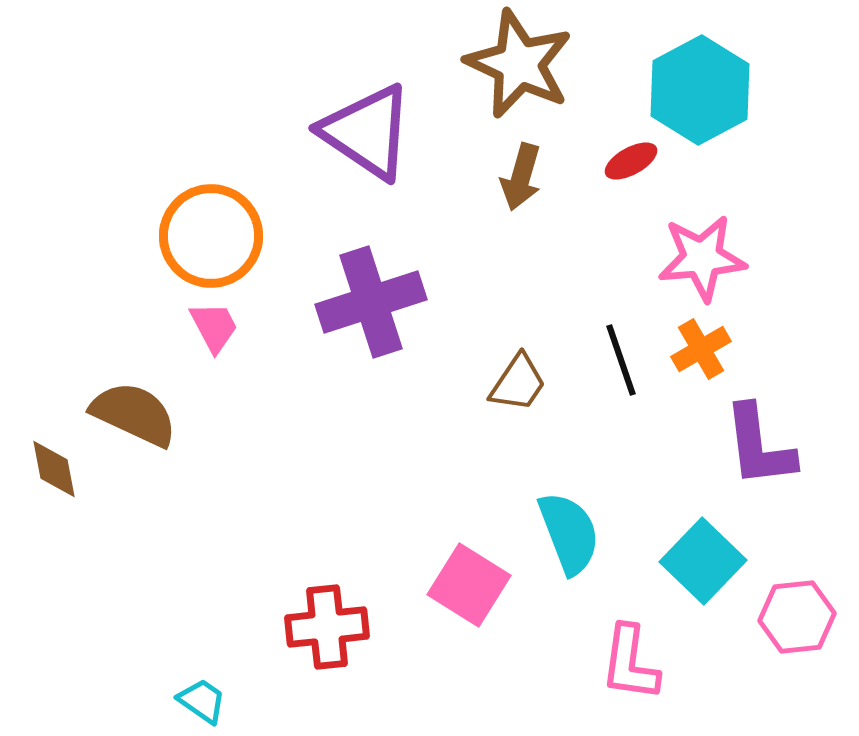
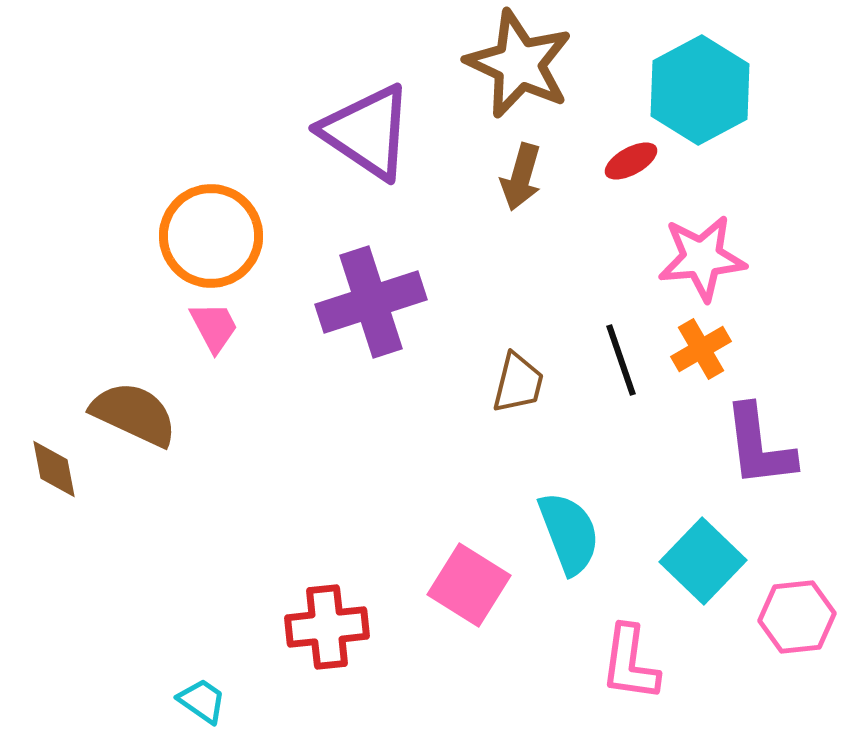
brown trapezoid: rotated 20 degrees counterclockwise
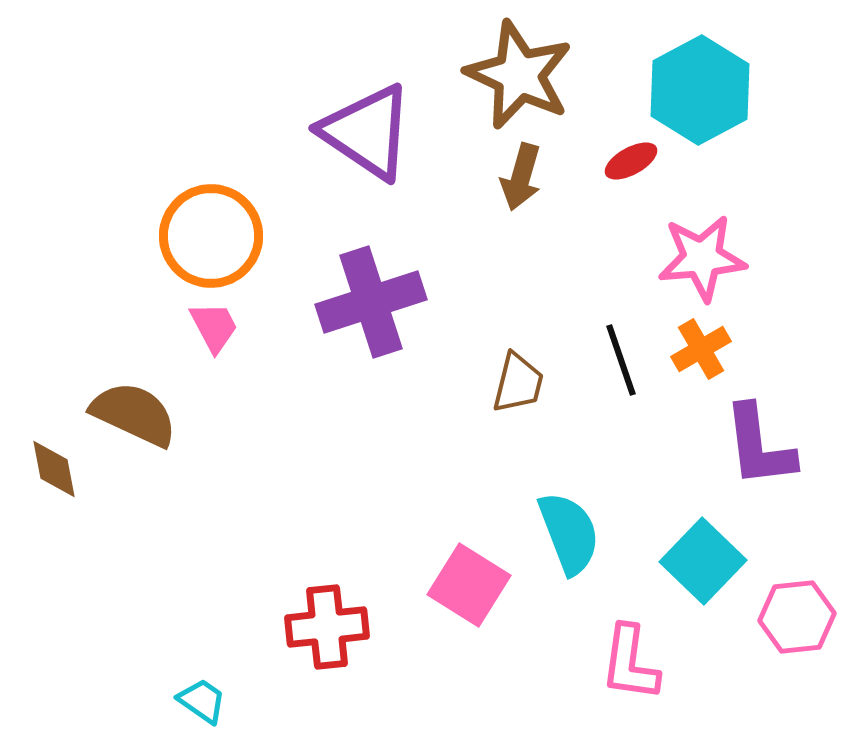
brown star: moved 11 px down
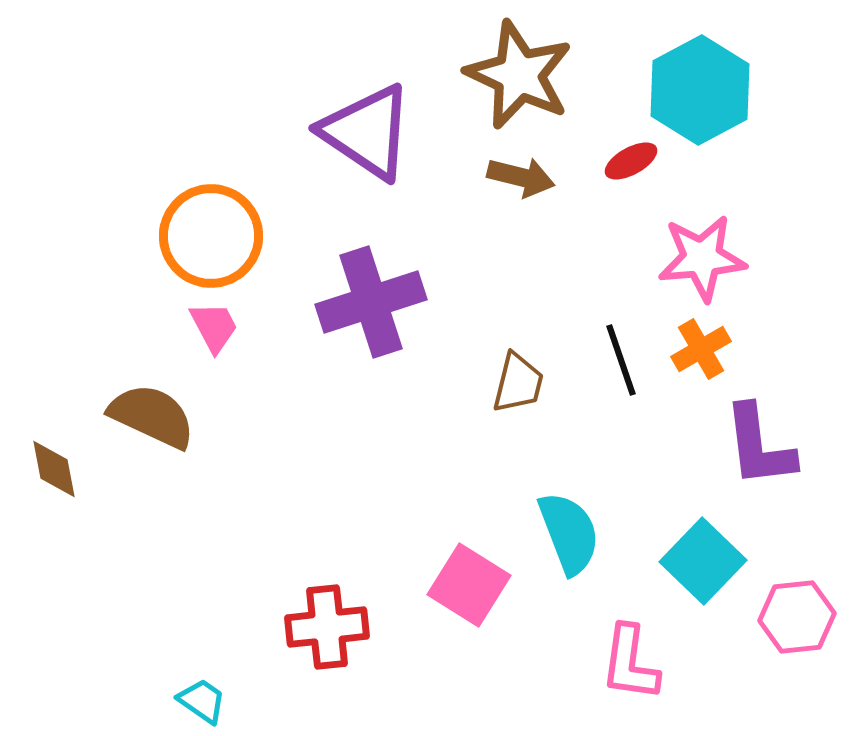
brown arrow: rotated 92 degrees counterclockwise
brown semicircle: moved 18 px right, 2 px down
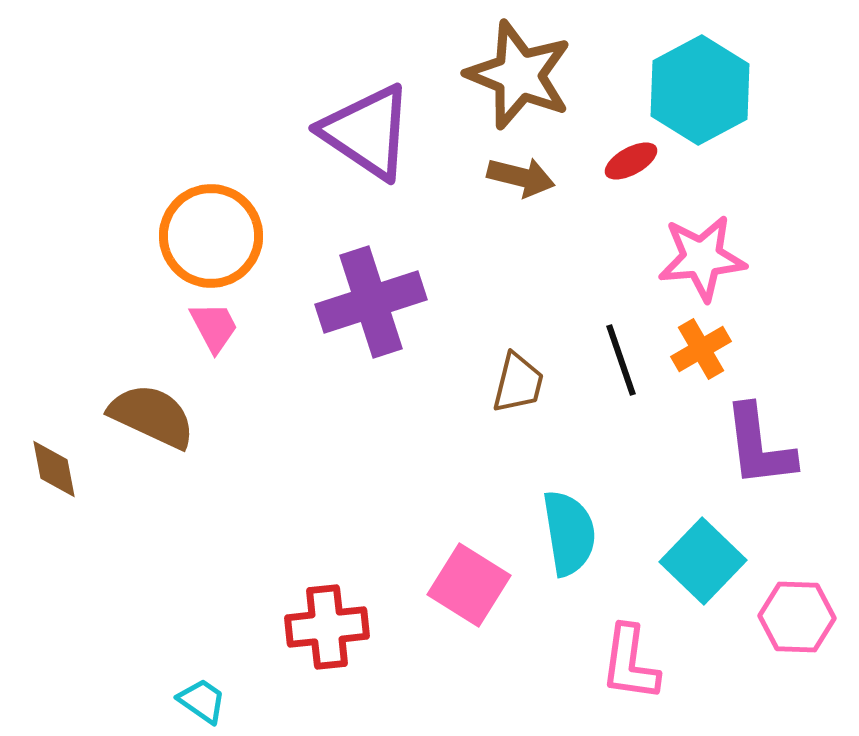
brown star: rotated 3 degrees counterclockwise
cyan semicircle: rotated 12 degrees clockwise
pink hexagon: rotated 8 degrees clockwise
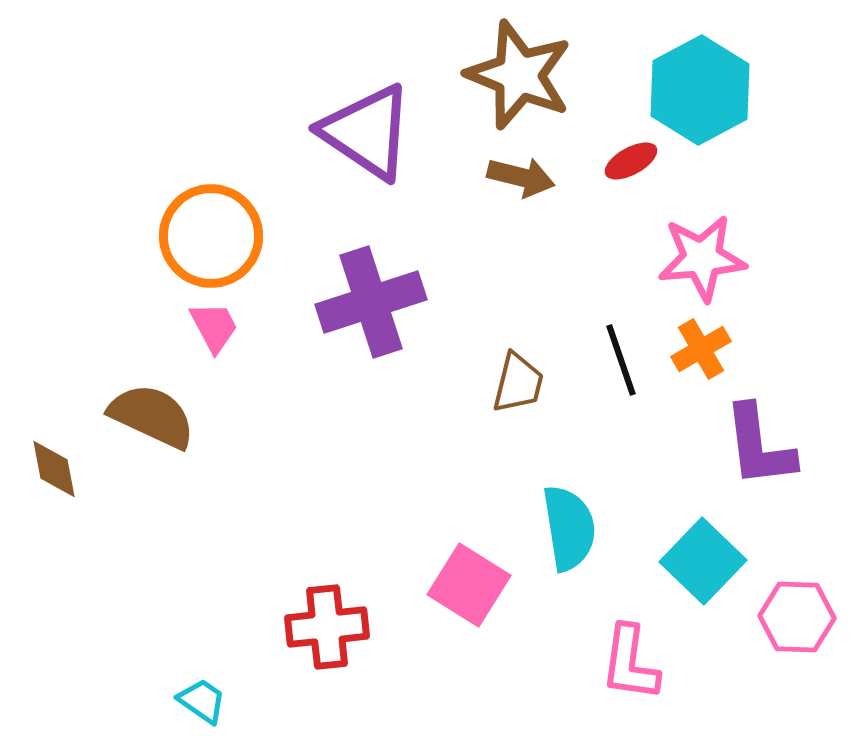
cyan semicircle: moved 5 px up
